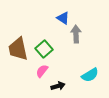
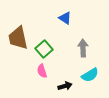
blue triangle: moved 2 px right
gray arrow: moved 7 px right, 14 px down
brown trapezoid: moved 11 px up
pink semicircle: rotated 56 degrees counterclockwise
black arrow: moved 7 px right
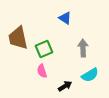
green square: rotated 18 degrees clockwise
black arrow: rotated 16 degrees counterclockwise
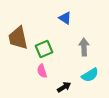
gray arrow: moved 1 px right, 1 px up
black arrow: moved 1 px left, 1 px down
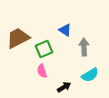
blue triangle: moved 12 px down
brown trapezoid: rotated 75 degrees clockwise
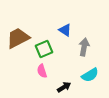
gray arrow: rotated 12 degrees clockwise
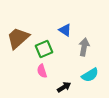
brown trapezoid: rotated 15 degrees counterclockwise
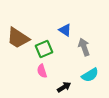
brown trapezoid: rotated 105 degrees counterclockwise
gray arrow: rotated 30 degrees counterclockwise
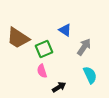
gray arrow: rotated 54 degrees clockwise
cyan semicircle: rotated 84 degrees counterclockwise
black arrow: moved 5 px left
